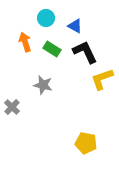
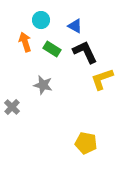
cyan circle: moved 5 px left, 2 px down
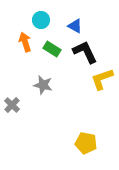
gray cross: moved 2 px up
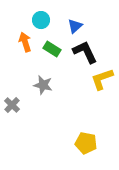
blue triangle: rotated 49 degrees clockwise
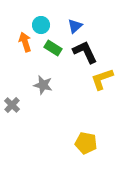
cyan circle: moved 5 px down
green rectangle: moved 1 px right, 1 px up
